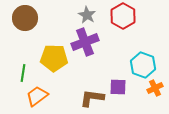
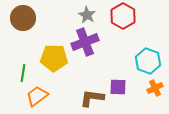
brown circle: moved 2 px left
cyan hexagon: moved 5 px right, 4 px up
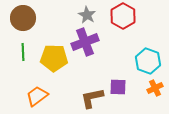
green line: moved 21 px up; rotated 12 degrees counterclockwise
brown L-shape: rotated 20 degrees counterclockwise
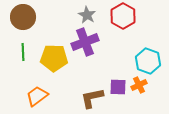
brown circle: moved 1 px up
orange cross: moved 16 px left, 3 px up
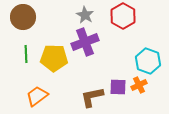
gray star: moved 2 px left
green line: moved 3 px right, 2 px down
brown L-shape: moved 1 px up
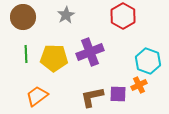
gray star: moved 19 px left; rotated 12 degrees clockwise
purple cross: moved 5 px right, 10 px down
purple square: moved 7 px down
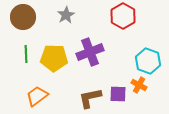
orange cross: rotated 35 degrees counterclockwise
brown L-shape: moved 2 px left, 1 px down
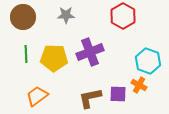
gray star: rotated 30 degrees clockwise
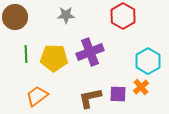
brown circle: moved 8 px left
cyan hexagon: rotated 10 degrees clockwise
orange cross: moved 2 px right, 2 px down; rotated 21 degrees clockwise
